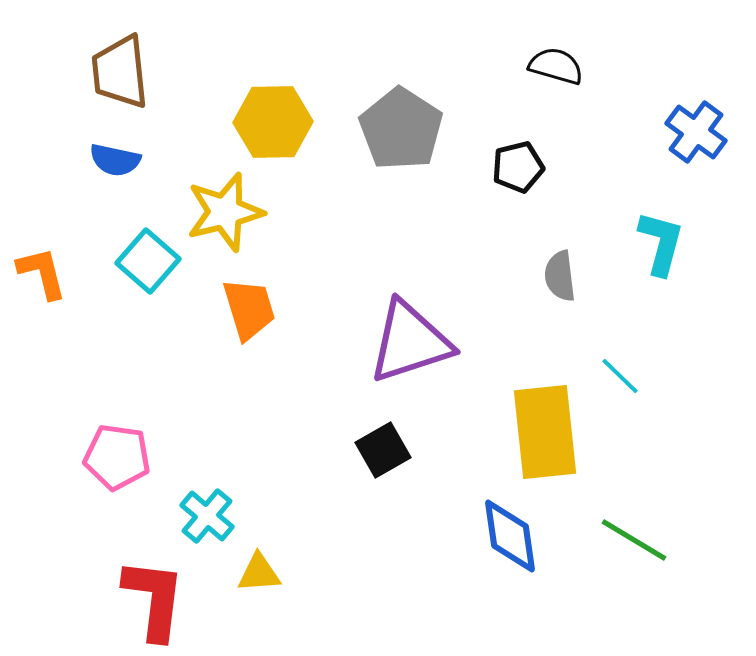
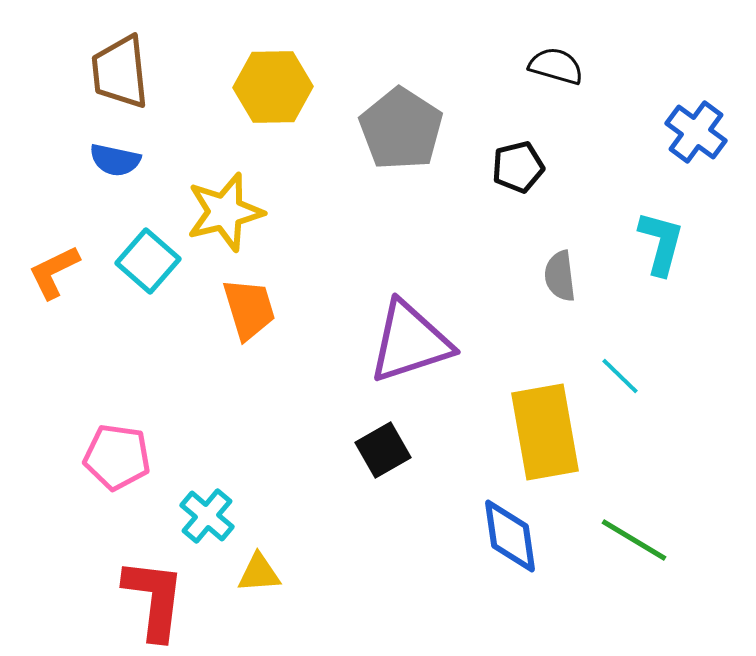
yellow hexagon: moved 35 px up
orange L-shape: moved 12 px right, 1 px up; rotated 102 degrees counterclockwise
yellow rectangle: rotated 4 degrees counterclockwise
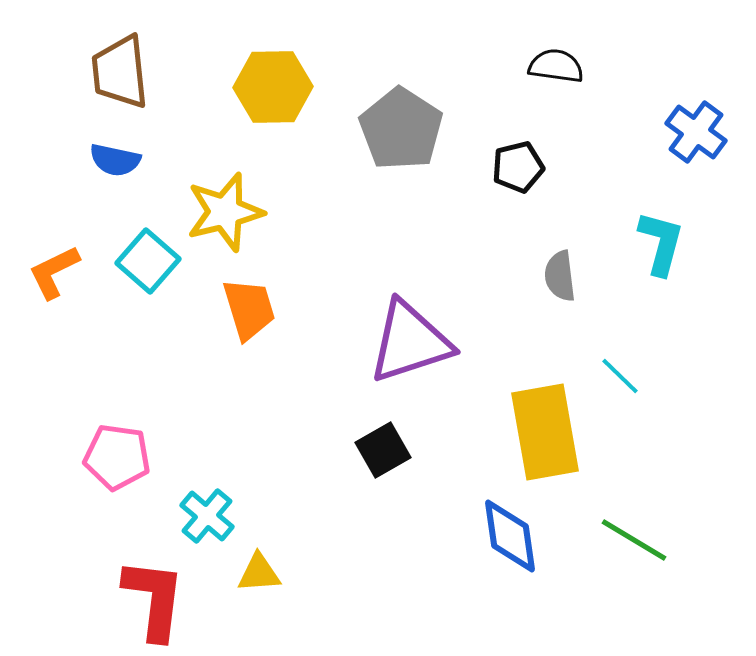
black semicircle: rotated 8 degrees counterclockwise
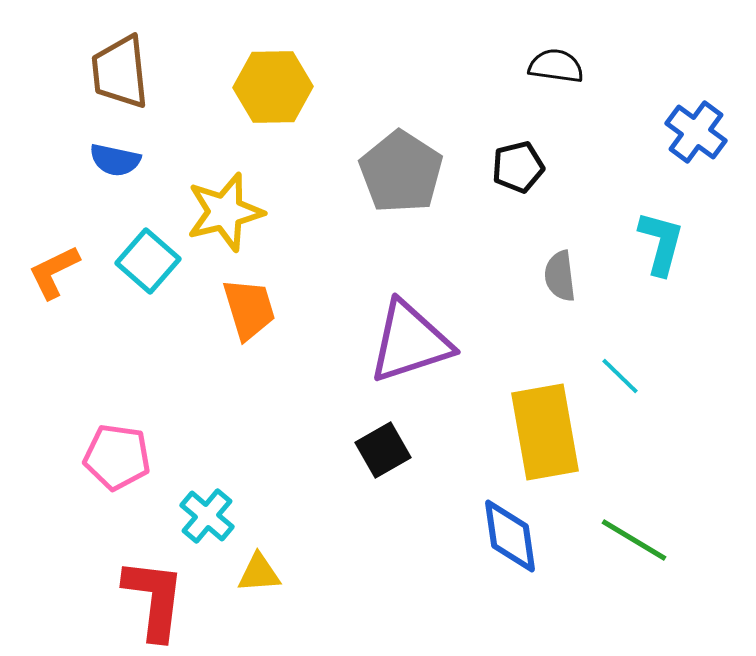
gray pentagon: moved 43 px down
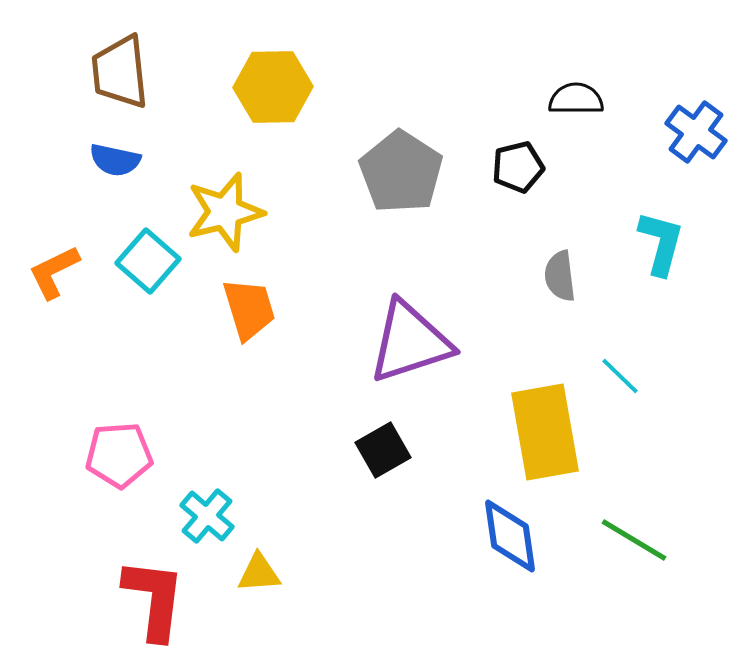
black semicircle: moved 20 px right, 33 px down; rotated 8 degrees counterclockwise
pink pentagon: moved 2 px right, 2 px up; rotated 12 degrees counterclockwise
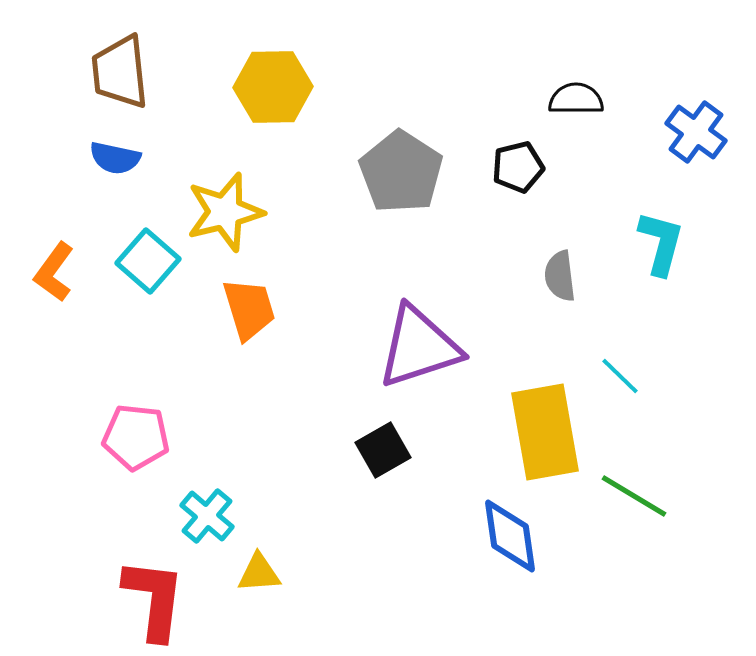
blue semicircle: moved 2 px up
orange L-shape: rotated 28 degrees counterclockwise
purple triangle: moved 9 px right, 5 px down
pink pentagon: moved 17 px right, 18 px up; rotated 10 degrees clockwise
green line: moved 44 px up
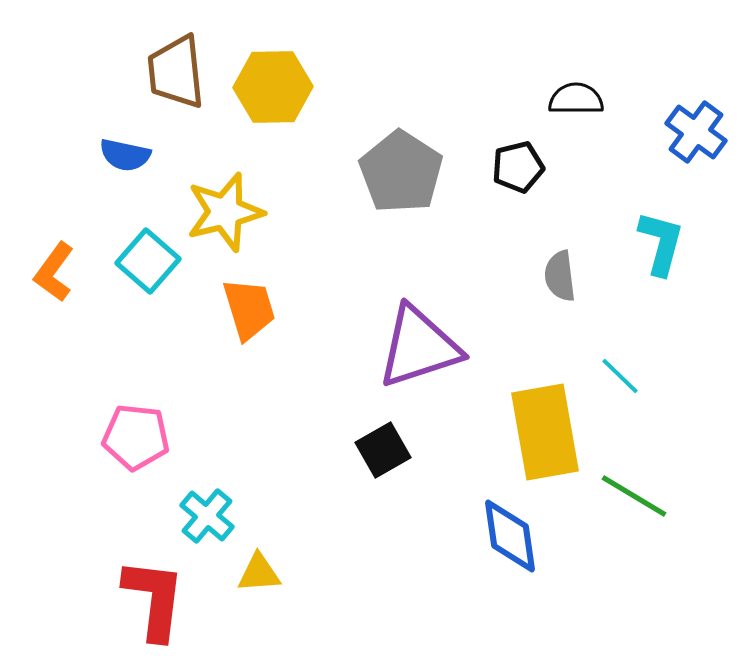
brown trapezoid: moved 56 px right
blue semicircle: moved 10 px right, 3 px up
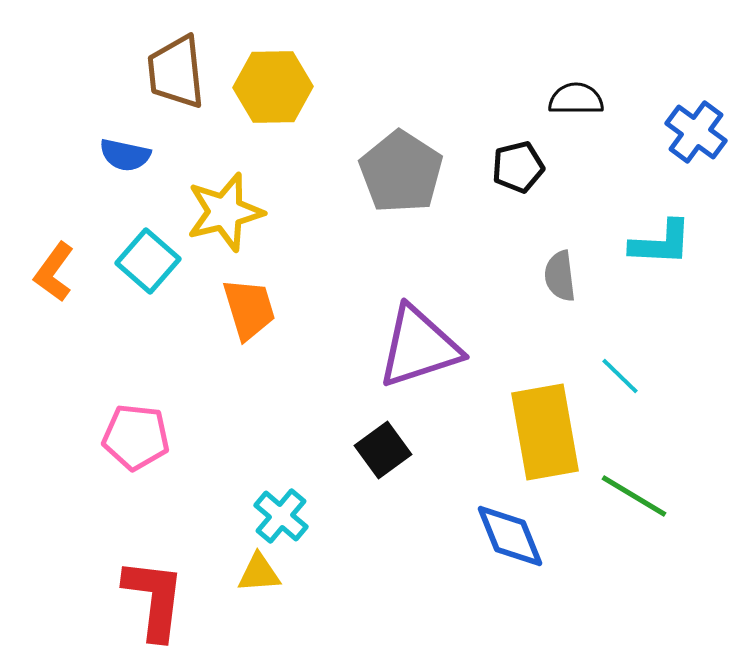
cyan L-shape: rotated 78 degrees clockwise
black square: rotated 6 degrees counterclockwise
cyan cross: moved 74 px right
blue diamond: rotated 14 degrees counterclockwise
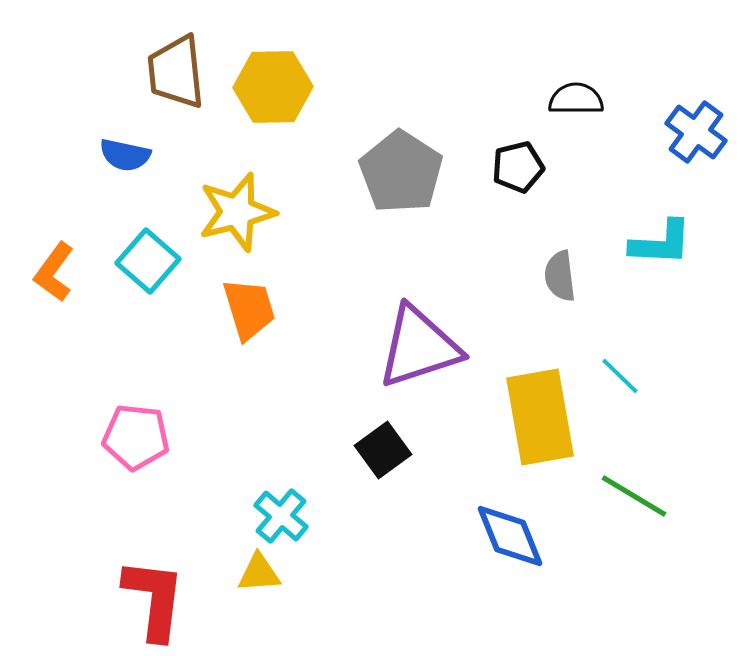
yellow star: moved 12 px right
yellow rectangle: moved 5 px left, 15 px up
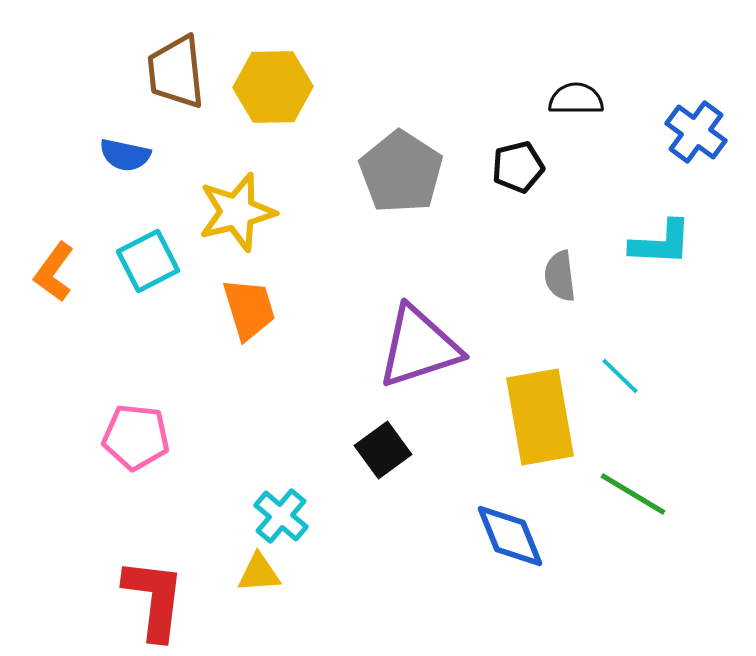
cyan square: rotated 22 degrees clockwise
green line: moved 1 px left, 2 px up
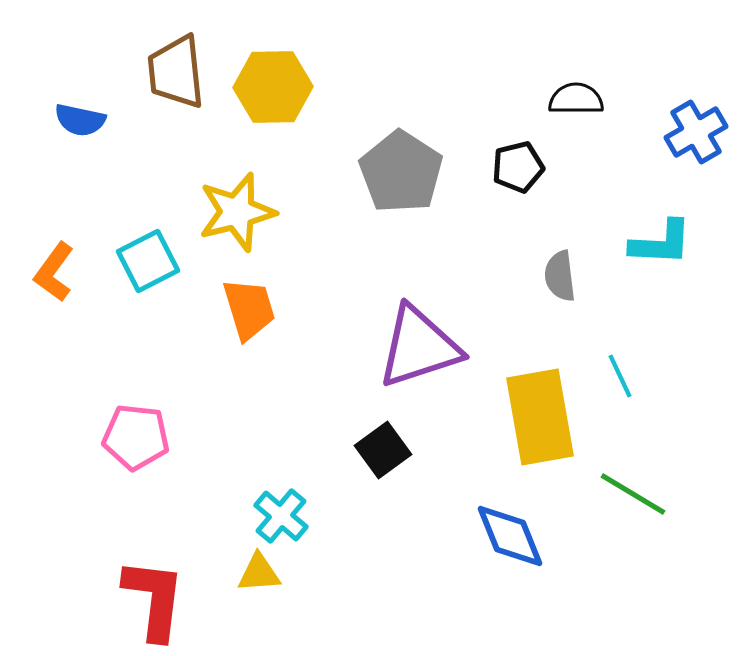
blue cross: rotated 24 degrees clockwise
blue semicircle: moved 45 px left, 35 px up
cyan line: rotated 21 degrees clockwise
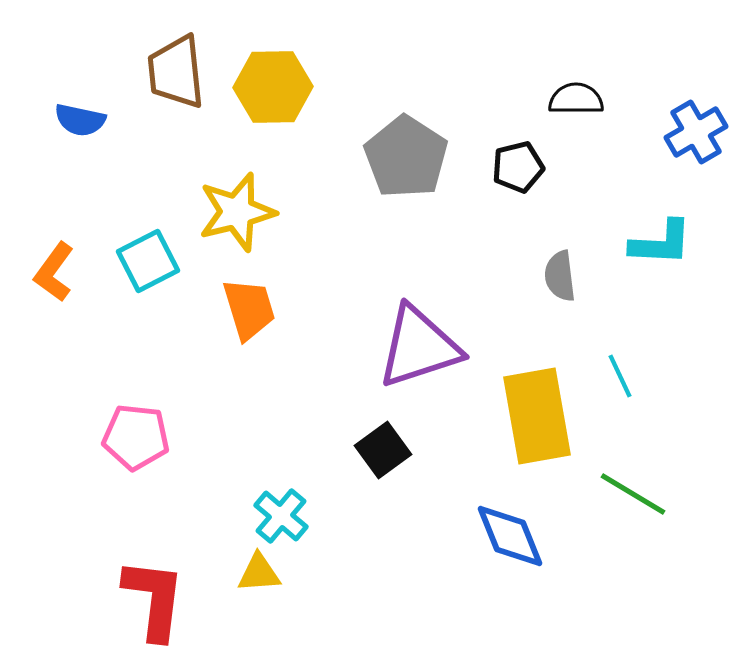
gray pentagon: moved 5 px right, 15 px up
yellow rectangle: moved 3 px left, 1 px up
